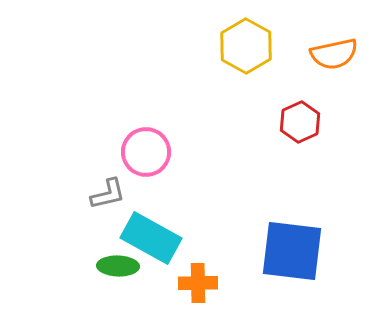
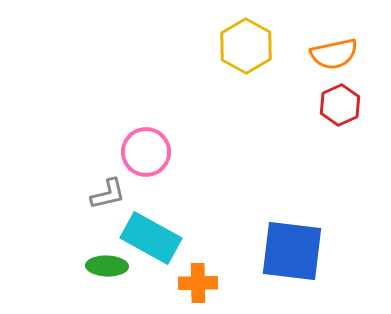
red hexagon: moved 40 px right, 17 px up
green ellipse: moved 11 px left
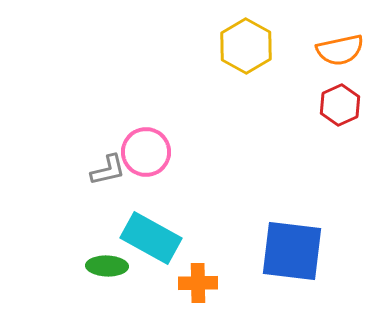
orange semicircle: moved 6 px right, 4 px up
gray L-shape: moved 24 px up
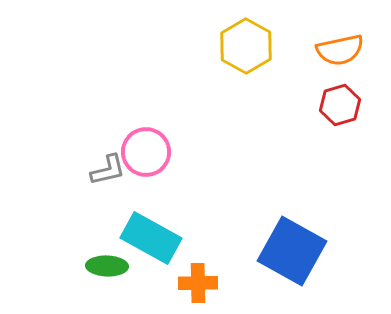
red hexagon: rotated 9 degrees clockwise
blue square: rotated 22 degrees clockwise
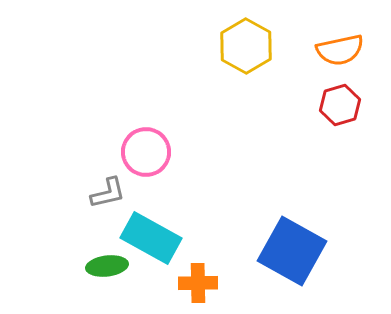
gray L-shape: moved 23 px down
green ellipse: rotated 9 degrees counterclockwise
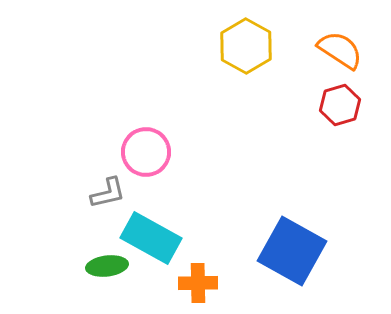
orange semicircle: rotated 135 degrees counterclockwise
